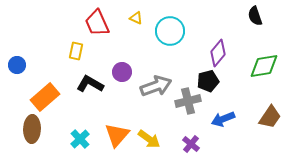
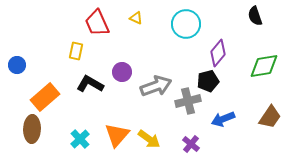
cyan circle: moved 16 px right, 7 px up
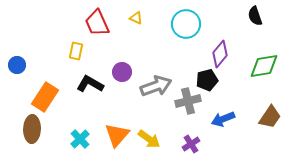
purple diamond: moved 2 px right, 1 px down
black pentagon: moved 1 px left, 1 px up
orange rectangle: rotated 16 degrees counterclockwise
purple cross: rotated 18 degrees clockwise
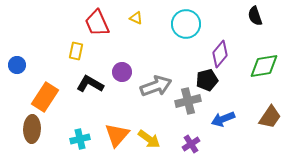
cyan cross: rotated 30 degrees clockwise
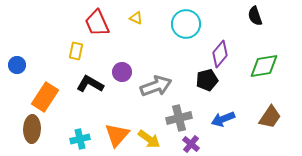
gray cross: moved 9 px left, 17 px down
purple cross: rotated 18 degrees counterclockwise
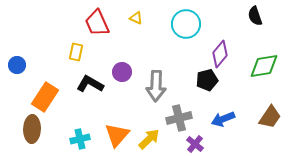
yellow rectangle: moved 1 px down
gray arrow: rotated 112 degrees clockwise
yellow arrow: rotated 80 degrees counterclockwise
purple cross: moved 4 px right
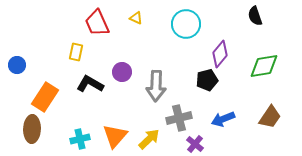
orange triangle: moved 2 px left, 1 px down
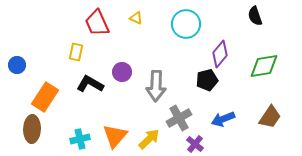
gray cross: rotated 15 degrees counterclockwise
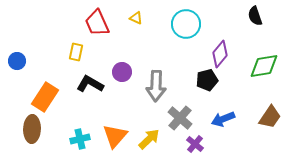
blue circle: moved 4 px up
gray cross: moved 1 px right; rotated 20 degrees counterclockwise
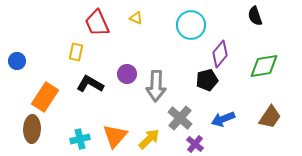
cyan circle: moved 5 px right, 1 px down
purple circle: moved 5 px right, 2 px down
